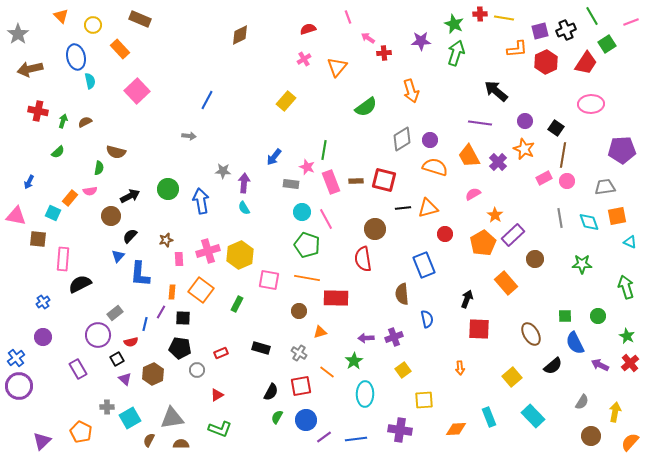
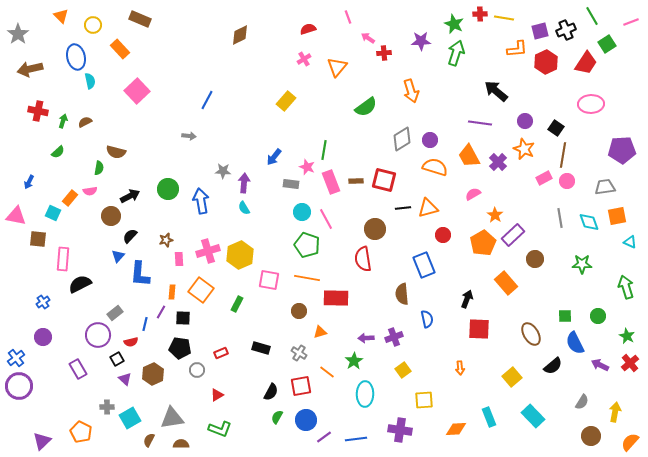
red circle at (445, 234): moved 2 px left, 1 px down
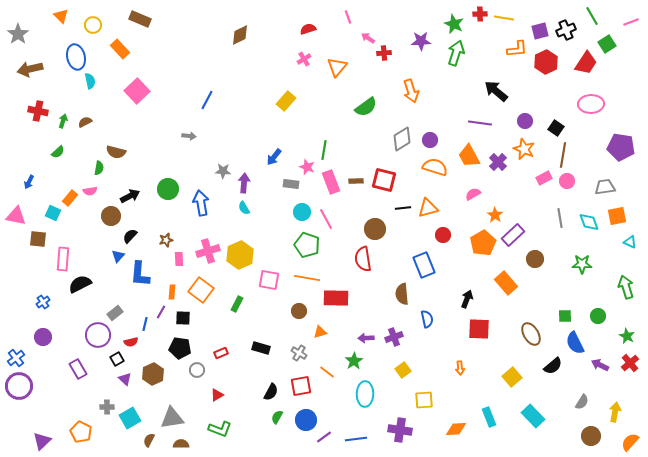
purple pentagon at (622, 150): moved 1 px left, 3 px up; rotated 12 degrees clockwise
blue arrow at (201, 201): moved 2 px down
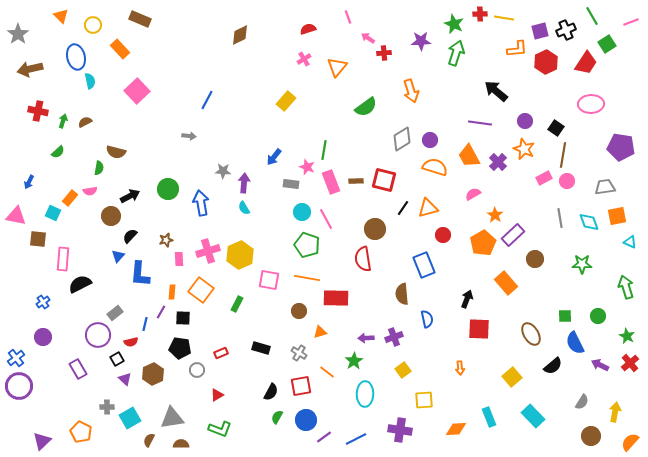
black line at (403, 208): rotated 49 degrees counterclockwise
blue line at (356, 439): rotated 20 degrees counterclockwise
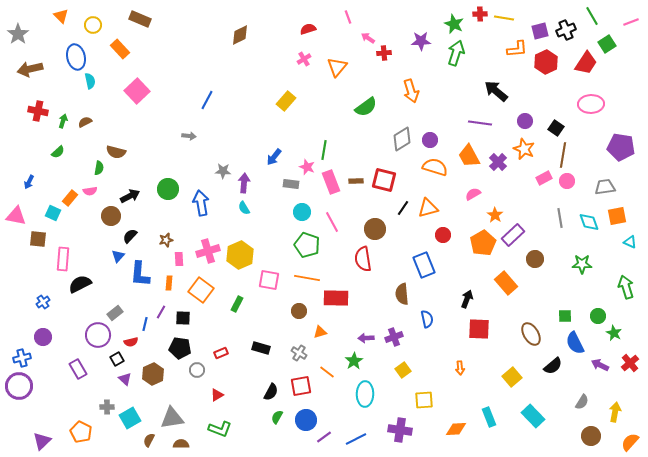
pink line at (326, 219): moved 6 px right, 3 px down
orange rectangle at (172, 292): moved 3 px left, 9 px up
green star at (627, 336): moved 13 px left, 3 px up
blue cross at (16, 358): moved 6 px right; rotated 24 degrees clockwise
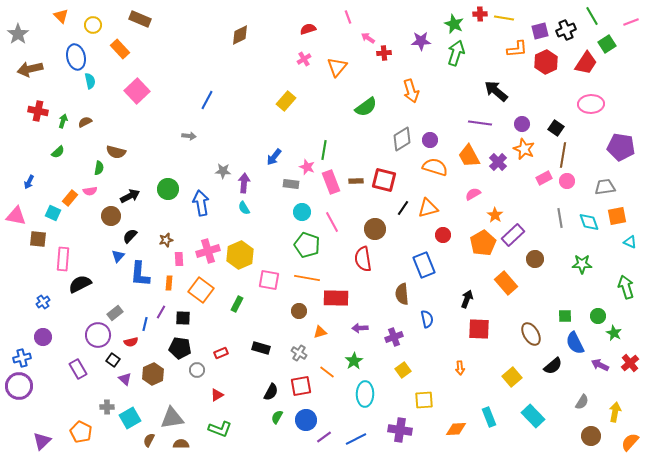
purple circle at (525, 121): moved 3 px left, 3 px down
purple arrow at (366, 338): moved 6 px left, 10 px up
black square at (117, 359): moved 4 px left, 1 px down; rotated 24 degrees counterclockwise
